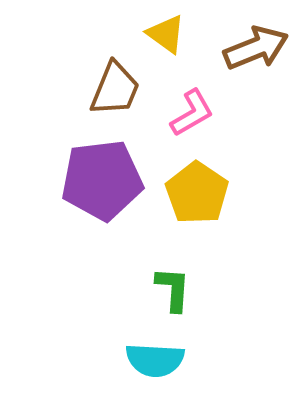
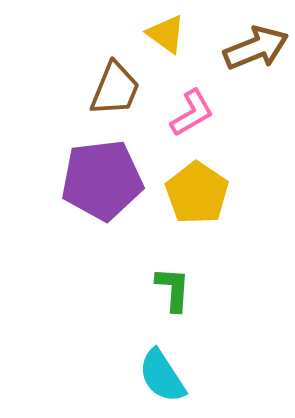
cyan semicircle: moved 7 px right, 16 px down; rotated 54 degrees clockwise
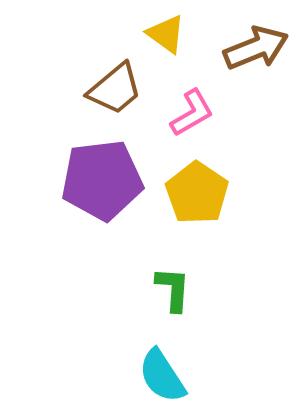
brown trapezoid: rotated 28 degrees clockwise
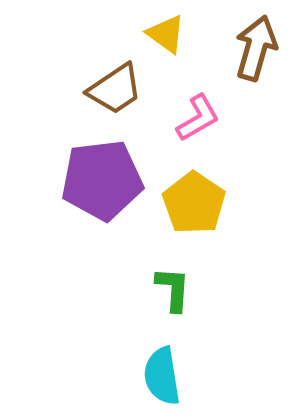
brown arrow: rotated 52 degrees counterclockwise
brown trapezoid: rotated 6 degrees clockwise
pink L-shape: moved 6 px right, 5 px down
yellow pentagon: moved 3 px left, 10 px down
cyan semicircle: rotated 24 degrees clockwise
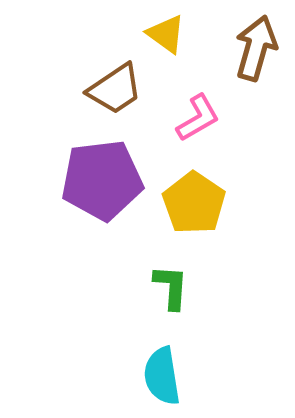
green L-shape: moved 2 px left, 2 px up
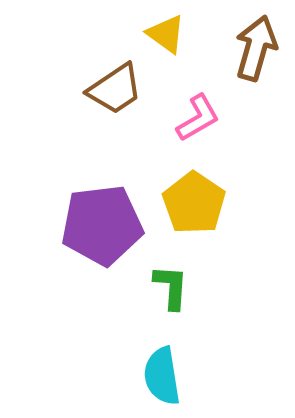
purple pentagon: moved 45 px down
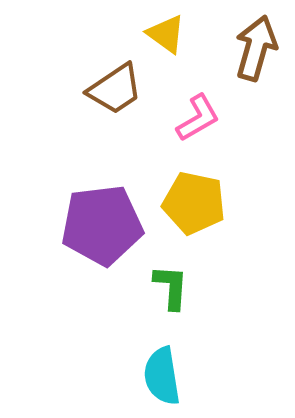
yellow pentagon: rotated 22 degrees counterclockwise
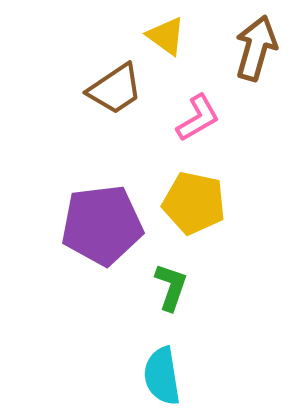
yellow triangle: moved 2 px down
green L-shape: rotated 15 degrees clockwise
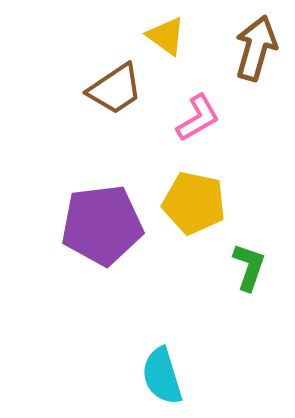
green L-shape: moved 78 px right, 20 px up
cyan semicircle: rotated 8 degrees counterclockwise
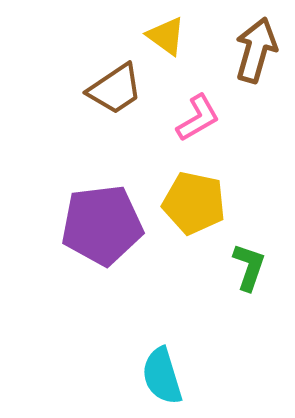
brown arrow: moved 2 px down
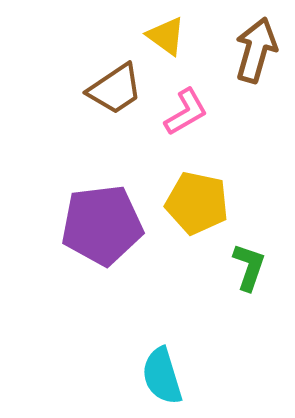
pink L-shape: moved 12 px left, 6 px up
yellow pentagon: moved 3 px right
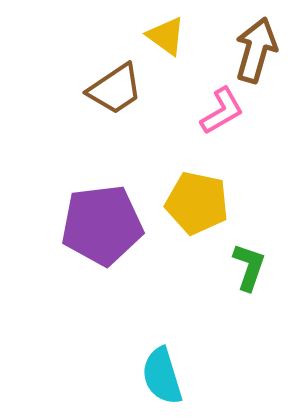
pink L-shape: moved 36 px right, 1 px up
